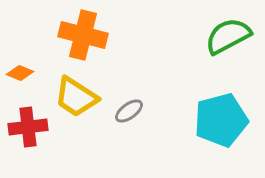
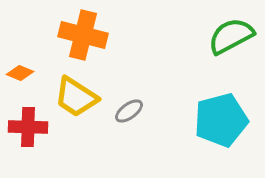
green semicircle: moved 3 px right
red cross: rotated 9 degrees clockwise
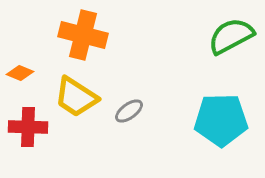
cyan pentagon: rotated 14 degrees clockwise
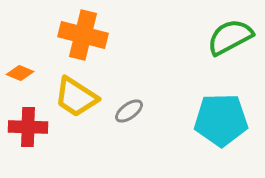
green semicircle: moved 1 px left, 1 px down
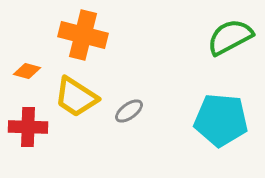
orange diamond: moved 7 px right, 2 px up; rotated 8 degrees counterclockwise
cyan pentagon: rotated 6 degrees clockwise
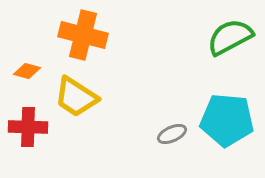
gray ellipse: moved 43 px right, 23 px down; rotated 12 degrees clockwise
cyan pentagon: moved 6 px right
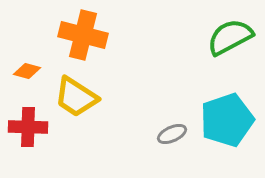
cyan pentagon: rotated 24 degrees counterclockwise
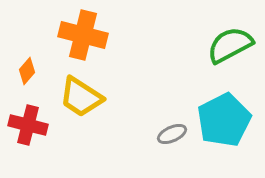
green semicircle: moved 8 px down
orange diamond: rotated 64 degrees counterclockwise
yellow trapezoid: moved 5 px right
cyan pentagon: moved 3 px left; rotated 8 degrees counterclockwise
red cross: moved 2 px up; rotated 12 degrees clockwise
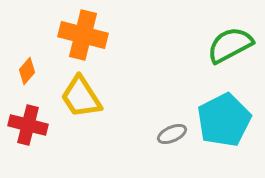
yellow trapezoid: rotated 24 degrees clockwise
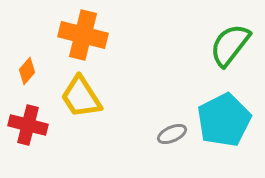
green semicircle: rotated 24 degrees counterclockwise
